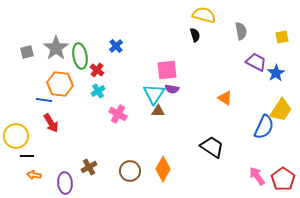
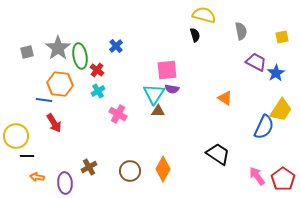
gray star: moved 2 px right
red arrow: moved 3 px right
black trapezoid: moved 6 px right, 7 px down
orange arrow: moved 3 px right, 2 px down
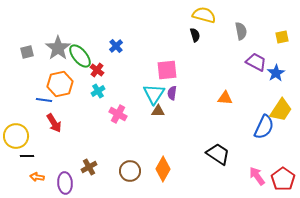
green ellipse: rotated 30 degrees counterclockwise
orange hexagon: rotated 20 degrees counterclockwise
purple semicircle: moved 4 px down; rotated 88 degrees clockwise
orange triangle: rotated 28 degrees counterclockwise
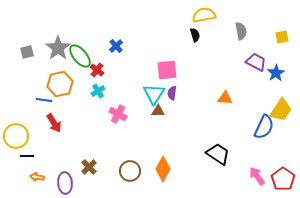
yellow semicircle: rotated 25 degrees counterclockwise
brown cross: rotated 14 degrees counterclockwise
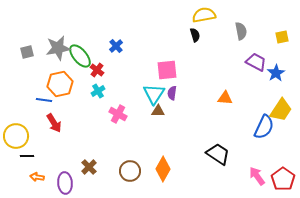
gray star: rotated 25 degrees clockwise
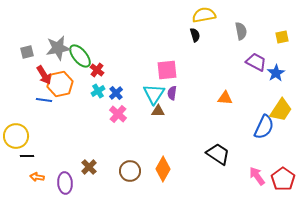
blue cross: moved 47 px down
pink cross: rotated 12 degrees clockwise
red arrow: moved 10 px left, 48 px up
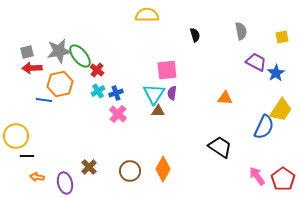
yellow semicircle: moved 57 px left; rotated 10 degrees clockwise
gray star: moved 1 px right, 3 px down
red arrow: moved 12 px left, 7 px up; rotated 120 degrees clockwise
blue cross: rotated 24 degrees clockwise
black trapezoid: moved 2 px right, 7 px up
purple ellipse: rotated 10 degrees counterclockwise
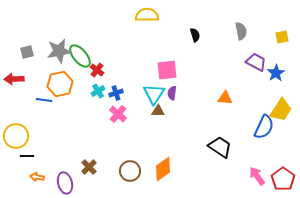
red arrow: moved 18 px left, 11 px down
orange diamond: rotated 25 degrees clockwise
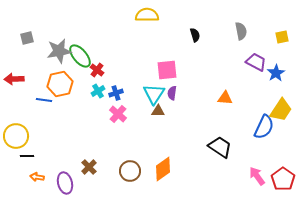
gray square: moved 14 px up
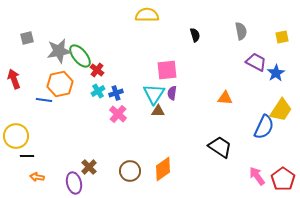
red arrow: rotated 72 degrees clockwise
purple ellipse: moved 9 px right
